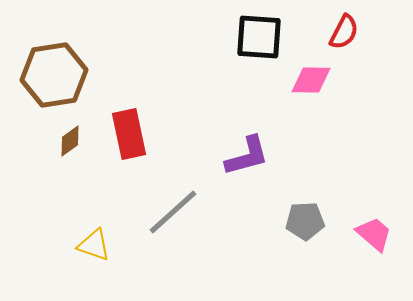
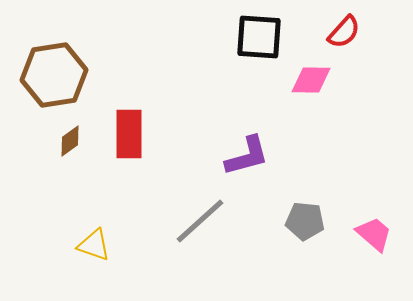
red semicircle: rotated 15 degrees clockwise
red rectangle: rotated 12 degrees clockwise
gray line: moved 27 px right, 9 px down
gray pentagon: rotated 9 degrees clockwise
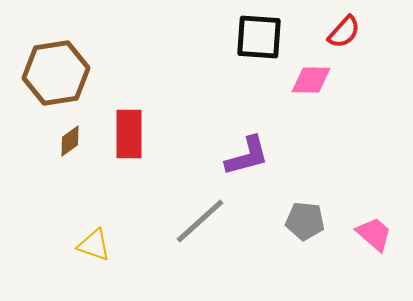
brown hexagon: moved 2 px right, 2 px up
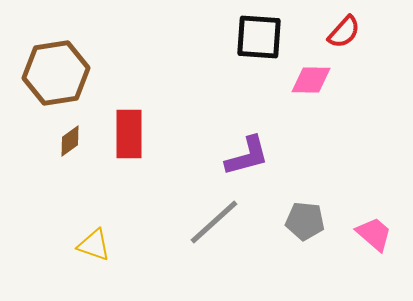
gray line: moved 14 px right, 1 px down
